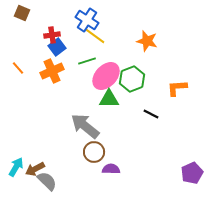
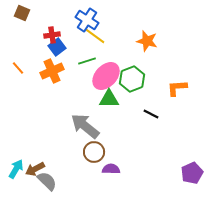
cyan arrow: moved 2 px down
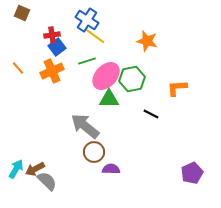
green hexagon: rotated 10 degrees clockwise
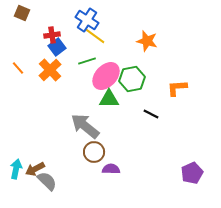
orange cross: moved 2 px left, 1 px up; rotated 20 degrees counterclockwise
cyan arrow: rotated 18 degrees counterclockwise
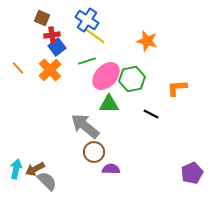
brown square: moved 20 px right, 5 px down
green triangle: moved 5 px down
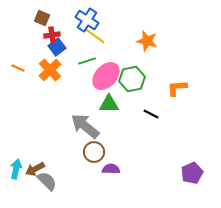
orange line: rotated 24 degrees counterclockwise
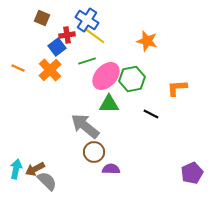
red cross: moved 15 px right
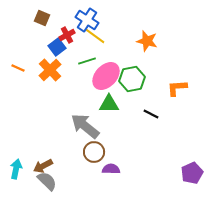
red cross: rotated 21 degrees counterclockwise
brown arrow: moved 8 px right, 3 px up
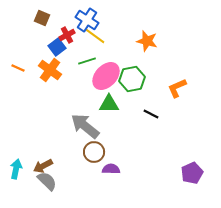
orange cross: rotated 10 degrees counterclockwise
orange L-shape: rotated 20 degrees counterclockwise
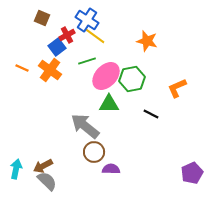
orange line: moved 4 px right
